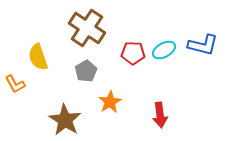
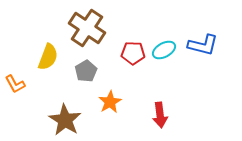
yellow semicircle: moved 10 px right; rotated 140 degrees counterclockwise
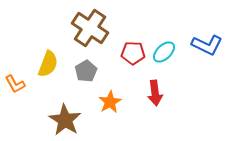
brown cross: moved 3 px right
blue L-shape: moved 4 px right; rotated 12 degrees clockwise
cyan ellipse: moved 2 px down; rotated 15 degrees counterclockwise
yellow semicircle: moved 7 px down
red arrow: moved 5 px left, 22 px up
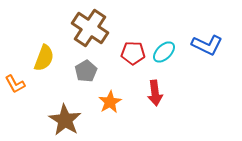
yellow semicircle: moved 4 px left, 6 px up
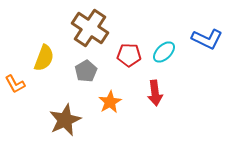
blue L-shape: moved 6 px up
red pentagon: moved 4 px left, 2 px down
brown star: rotated 16 degrees clockwise
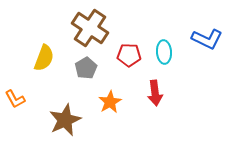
cyan ellipse: rotated 50 degrees counterclockwise
gray pentagon: moved 3 px up
orange L-shape: moved 15 px down
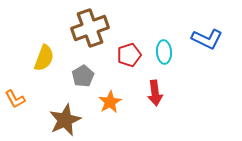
brown cross: rotated 36 degrees clockwise
red pentagon: rotated 20 degrees counterclockwise
gray pentagon: moved 3 px left, 8 px down
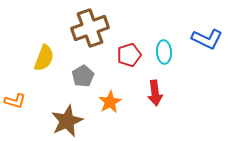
orange L-shape: moved 2 px down; rotated 45 degrees counterclockwise
brown star: moved 2 px right, 1 px down
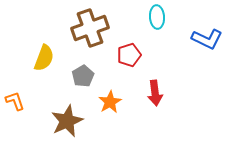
cyan ellipse: moved 7 px left, 35 px up
orange L-shape: rotated 125 degrees counterclockwise
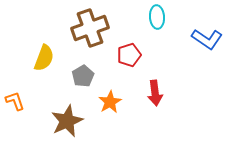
blue L-shape: rotated 8 degrees clockwise
